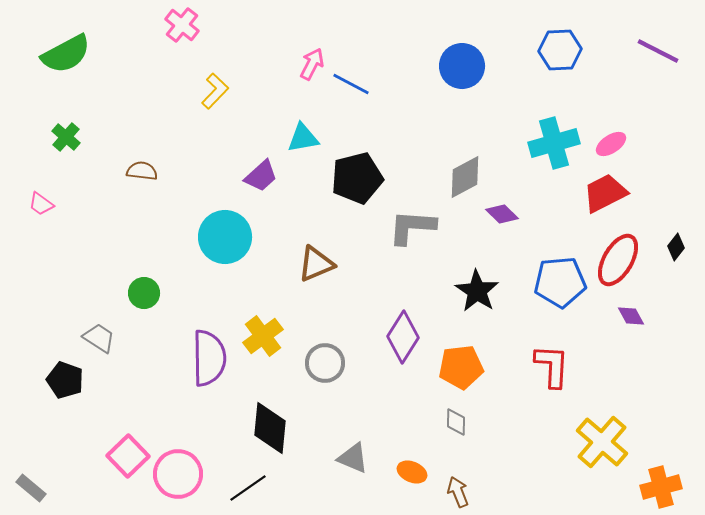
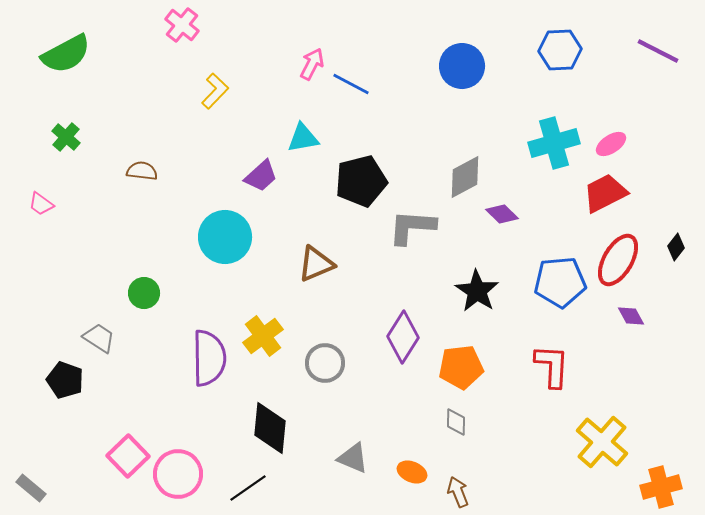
black pentagon at (357, 178): moved 4 px right, 3 px down
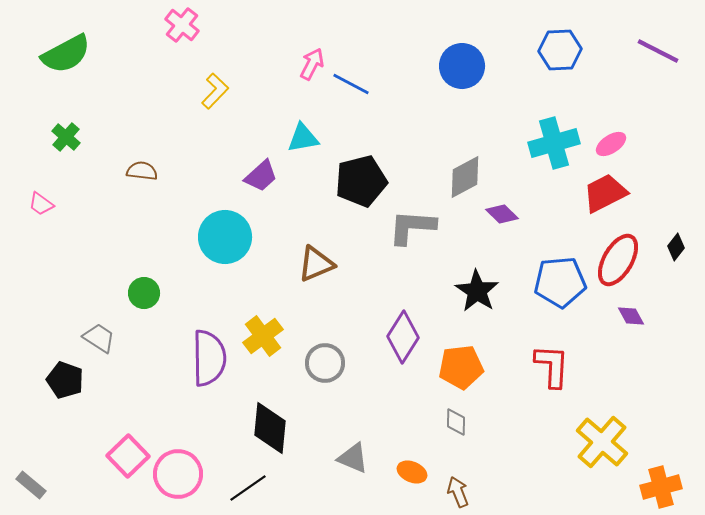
gray rectangle at (31, 488): moved 3 px up
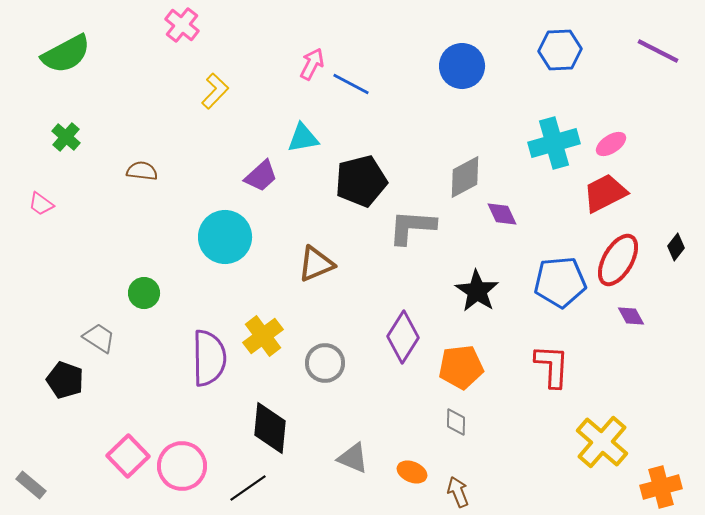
purple diamond at (502, 214): rotated 20 degrees clockwise
pink circle at (178, 474): moved 4 px right, 8 px up
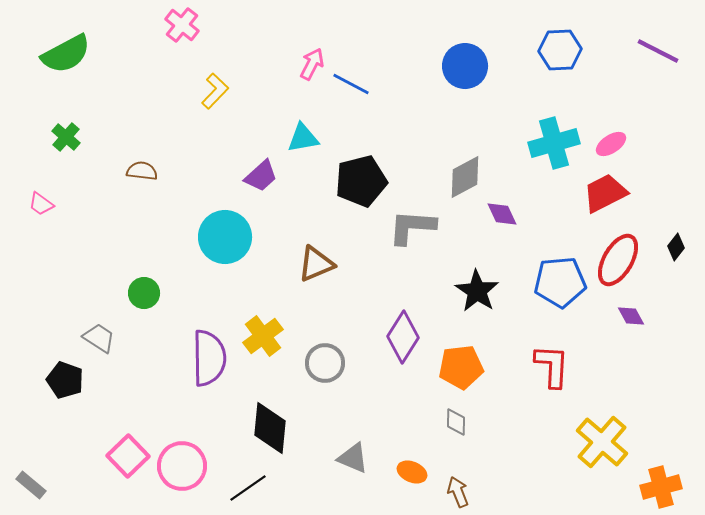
blue circle at (462, 66): moved 3 px right
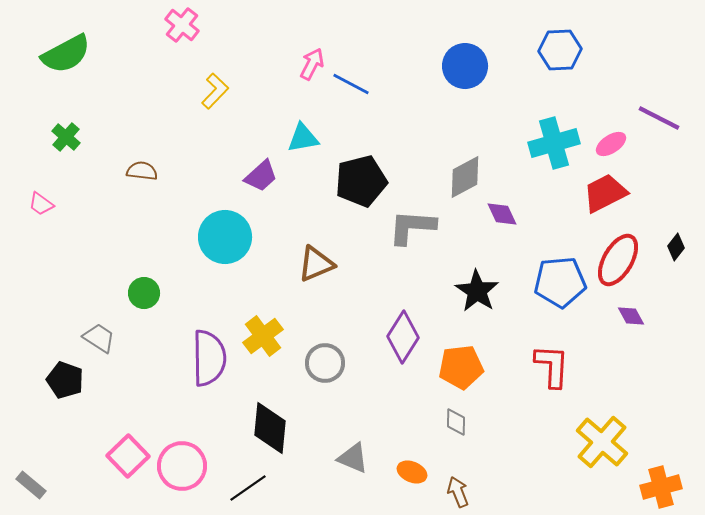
purple line at (658, 51): moved 1 px right, 67 px down
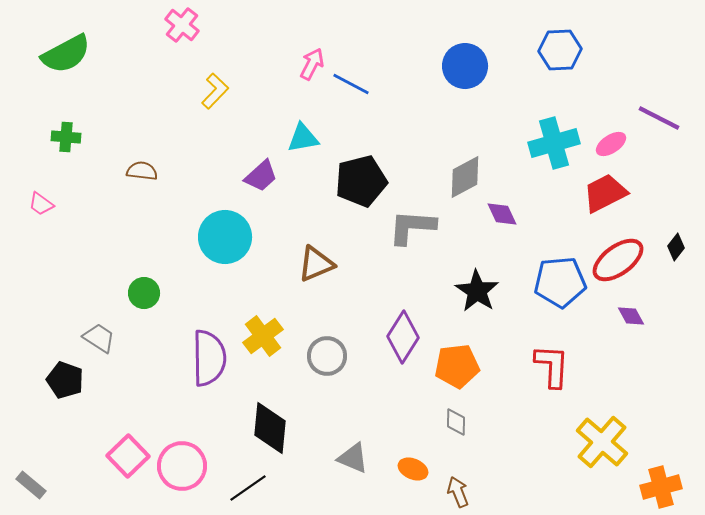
green cross at (66, 137): rotated 36 degrees counterclockwise
red ellipse at (618, 260): rotated 24 degrees clockwise
gray circle at (325, 363): moved 2 px right, 7 px up
orange pentagon at (461, 367): moved 4 px left, 1 px up
orange ellipse at (412, 472): moved 1 px right, 3 px up
